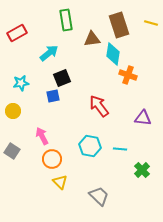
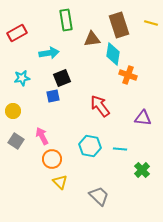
cyan arrow: rotated 30 degrees clockwise
cyan star: moved 1 px right, 5 px up
red arrow: moved 1 px right
gray square: moved 4 px right, 10 px up
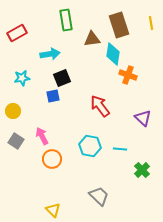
yellow line: rotated 64 degrees clockwise
cyan arrow: moved 1 px right, 1 px down
purple triangle: rotated 36 degrees clockwise
yellow triangle: moved 7 px left, 28 px down
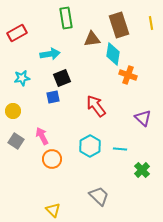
green rectangle: moved 2 px up
blue square: moved 1 px down
red arrow: moved 4 px left
cyan hexagon: rotated 20 degrees clockwise
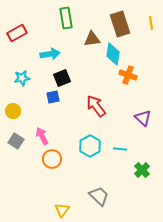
brown rectangle: moved 1 px right, 1 px up
yellow triangle: moved 9 px right; rotated 21 degrees clockwise
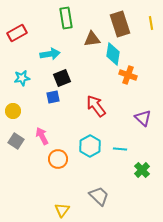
orange circle: moved 6 px right
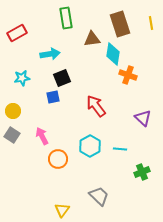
gray square: moved 4 px left, 6 px up
green cross: moved 2 px down; rotated 21 degrees clockwise
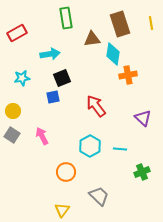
orange cross: rotated 30 degrees counterclockwise
orange circle: moved 8 px right, 13 px down
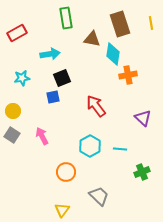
brown triangle: rotated 18 degrees clockwise
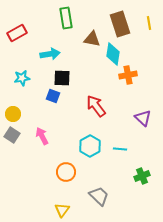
yellow line: moved 2 px left
black square: rotated 24 degrees clockwise
blue square: moved 1 px up; rotated 32 degrees clockwise
yellow circle: moved 3 px down
green cross: moved 4 px down
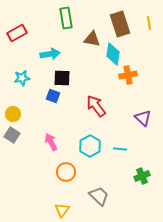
pink arrow: moved 9 px right, 6 px down
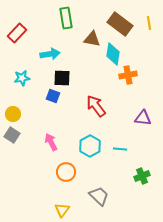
brown rectangle: rotated 35 degrees counterclockwise
red rectangle: rotated 18 degrees counterclockwise
purple triangle: rotated 36 degrees counterclockwise
